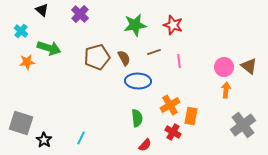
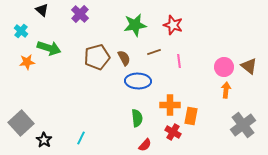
orange cross: rotated 30 degrees clockwise
gray square: rotated 30 degrees clockwise
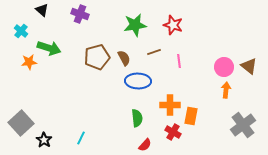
purple cross: rotated 24 degrees counterclockwise
orange star: moved 2 px right
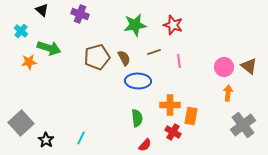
orange arrow: moved 2 px right, 3 px down
black star: moved 2 px right
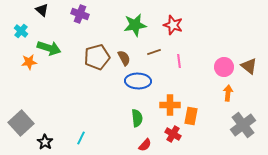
red cross: moved 2 px down
black star: moved 1 px left, 2 px down
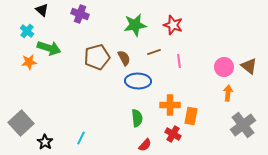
cyan cross: moved 6 px right
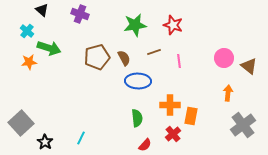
pink circle: moved 9 px up
red cross: rotated 21 degrees clockwise
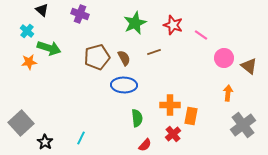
green star: moved 2 px up; rotated 15 degrees counterclockwise
pink line: moved 22 px right, 26 px up; rotated 48 degrees counterclockwise
blue ellipse: moved 14 px left, 4 px down
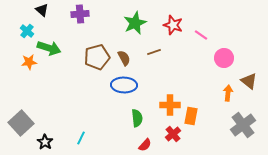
purple cross: rotated 24 degrees counterclockwise
brown triangle: moved 15 px down
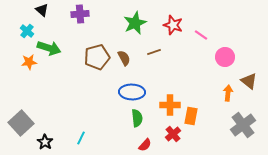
pink circle: moved 1 px right, 1 px up
blue ellipse: moved 8 px right, 7 px down
